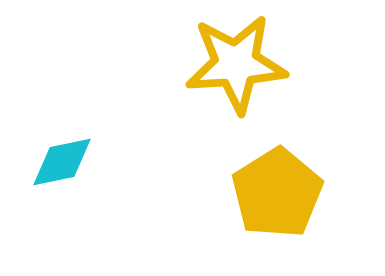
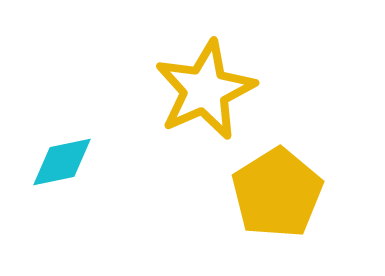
yellow star: moved 31 px left, 26 px down; rotated 20 degrees counterclockwise
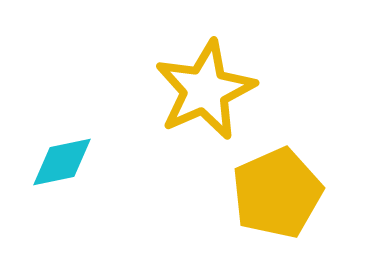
yellow pentagon: rotated 8 degrees clockwise
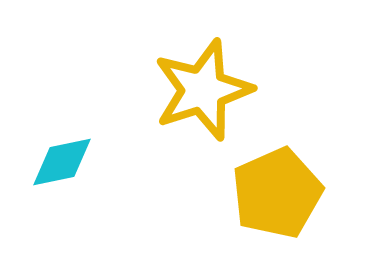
yellow star: moved 2 px left; rotated 6 degrees clockwise
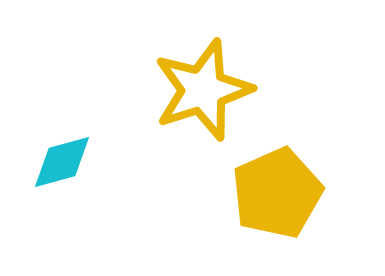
cyan diamond: rotated 4 degrees counterclockwise
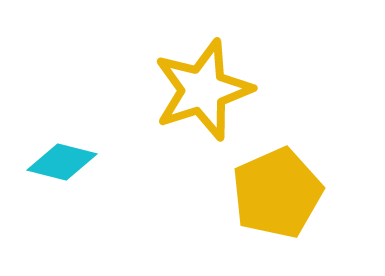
cyan diamond: rotated 30 degrees clockwise
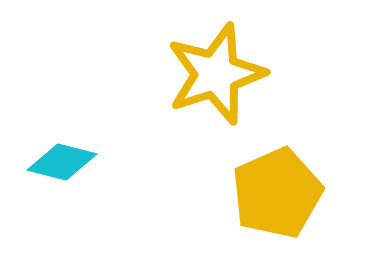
yellow star: moved 13 px right, 16 px up
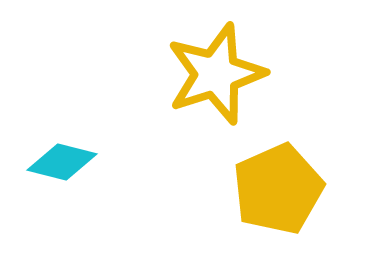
yellow pentagon: moved 1 px right, 4 px up
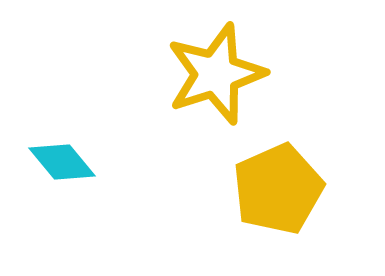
cyan diamond: rotated 36 degrees clockwise
